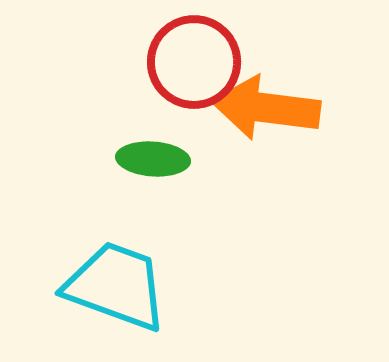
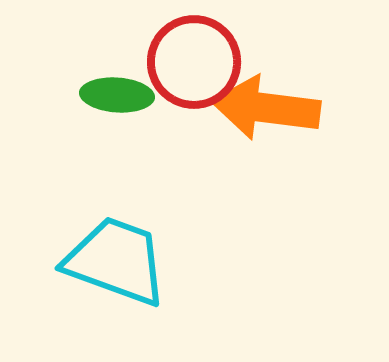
green ellipse: moved 36 px left, 64 px up
cyan trapezoid: moved 25 px up
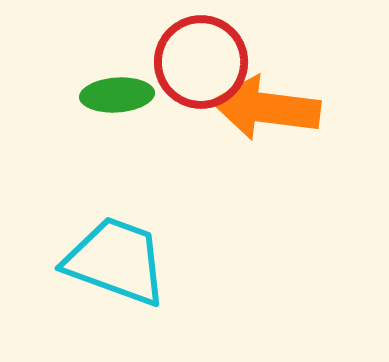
red circle: moved 7 px right
green ellipse: rotated 8 degrees counterclockwise
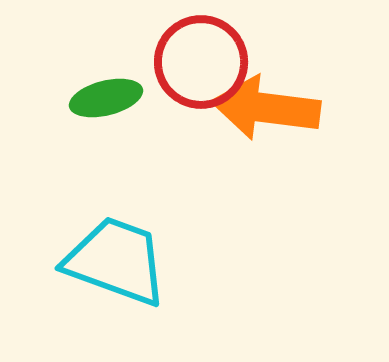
green ellipse: moved 11 px left, 3 px down; rotated 10 degrees counterclockwise
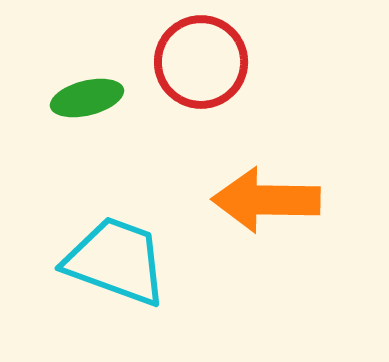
green ellipse: moved 19 px left
orange arrow: moved 92 px down; rotated 6 degrees counterclockwise
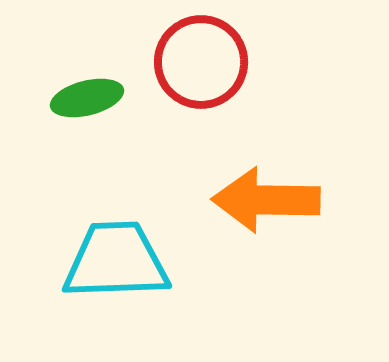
cyan trapezoid: rotated 22 degrees counterclockwise
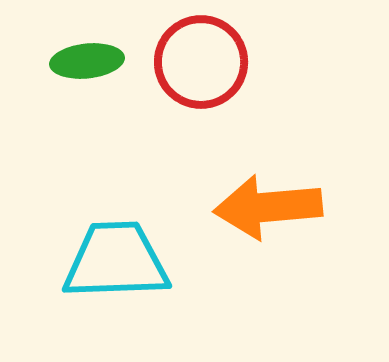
green ellipse: moved 37 px up; rotated 8 degrees clockwise
orange arrow: moved 2 px right, 7 px down; rotated 6 degrees counterclockwise
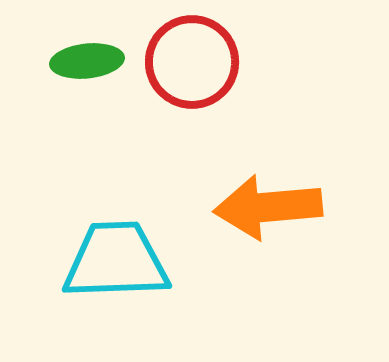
red circle: moved 9 px left
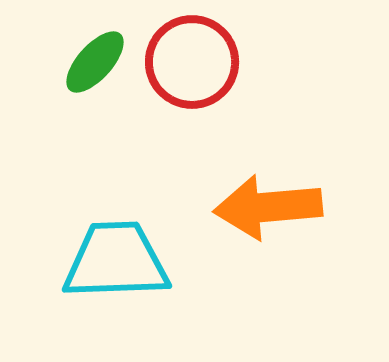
green ellipse: moved 8 px right, 1 px down; rotated 42 degrees counterclockwise
